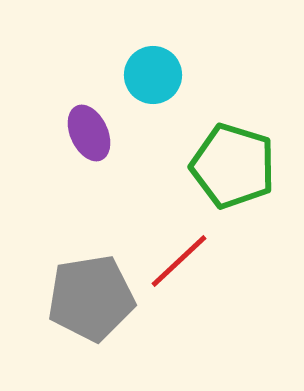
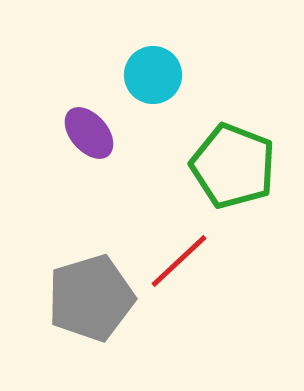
purple ellipse: rotated 16 degrees counterclockwise
green pentagon: rotated 4 degrees clockwise
gray pentagon: rotated 8 degrees counterclockwise
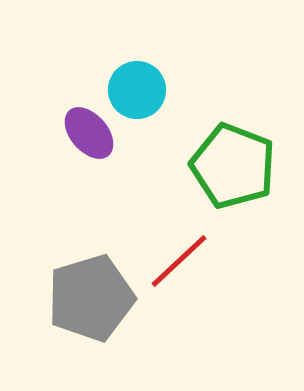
cyan circle: moved 16 px left, 15 px down
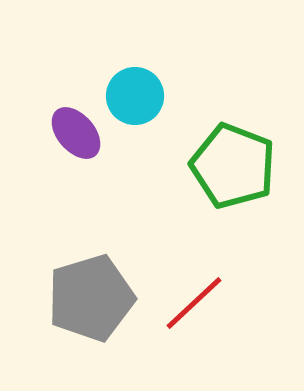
cyan circle: moved 2 px left, 6 px down
purple ellipse: moved 13 px left
red line: moved 15 px right, 42 px down
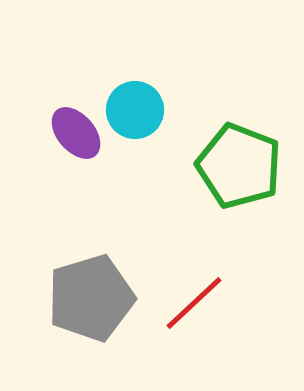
cyan circle: moved 14 px down
green pentagon: moved 6 px right
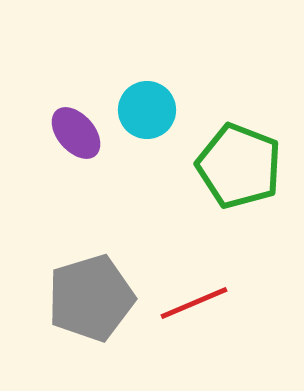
cyan circle: moved 12 px right
red line: rotated 20 degrees clockwise
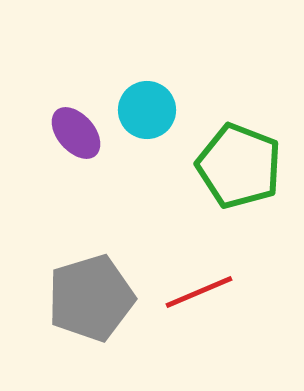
red line: moved 5 px right, 11 px up
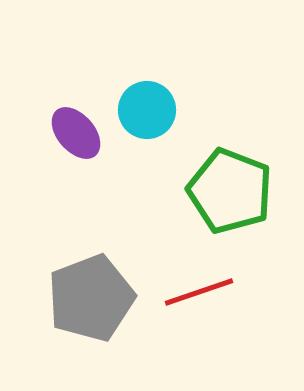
green pentagon: moved 9 px left, 25 px down
red line: rotated 4 degrees clockwise
gray pentagon: rotated 4 degrees counterclockwise
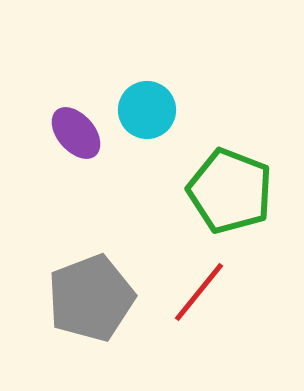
red line: rotated 32 degrees counterclockwise
